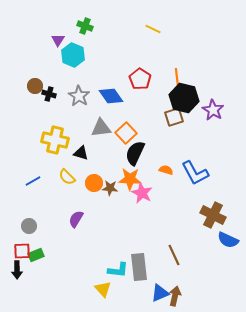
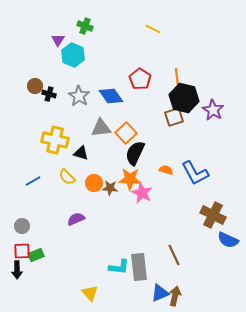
purple semicircle: rotated 36 degrees clockwise
gray circle: moved 7 px left
cyan L-shape: moved 1 px right, 3 px up
yellow triangle: moved 13 px left, 4 px down
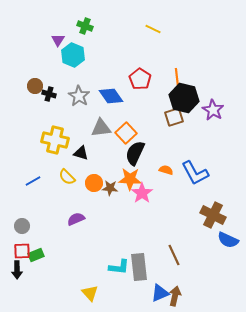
pink star: rotated 10 degrees clockwise
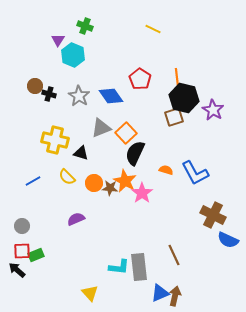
gray triangle: rotated 15 degrees counterclockwise
orange star: moved 5 px left, 2 px down; rotated 25 degrees clockwise
black arrow: rotated 132 degrees clockwise
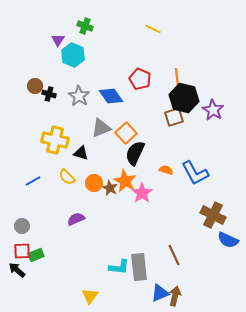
red pentagon: rotated 10 degrees counterclockwise
brown star: rotated 21 degrees clockwise
yellow triangle: moved 3 px down; rotated 18 degrees clockwise
